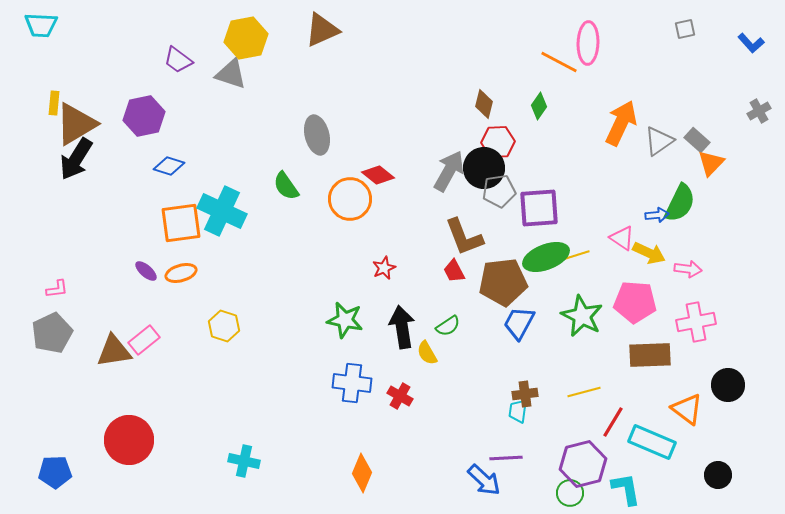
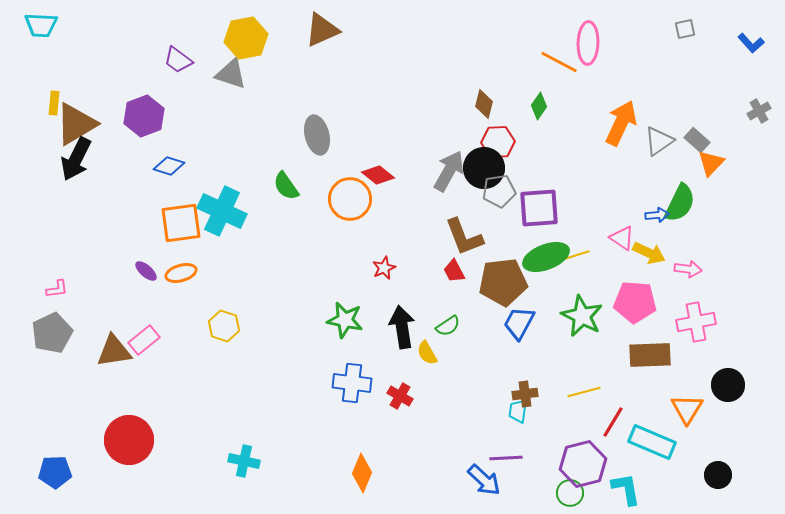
purple hexagon at (144, 116): rotated 9 degrees counterclockwise
black arrow at (76, 159): rotated 6 degrees counterclockwise
orange triangle at (687, 409): rotated 24 degrees clockwise
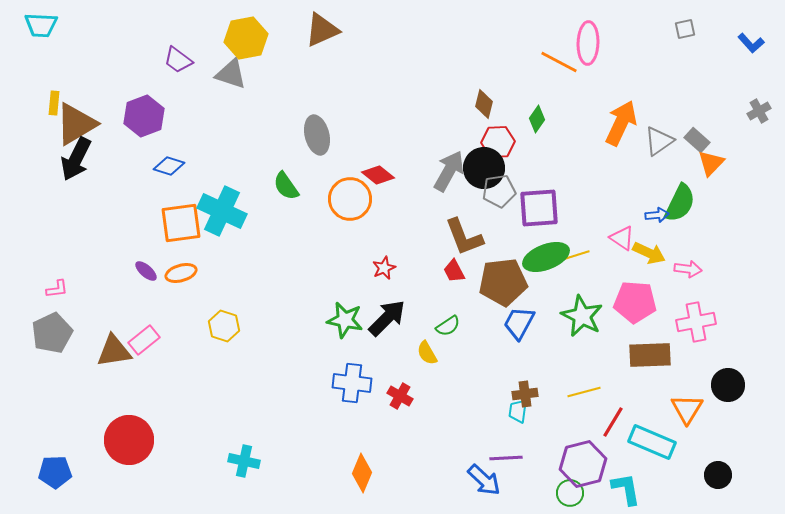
green diamond at (539, 106): moved 2 px left, 13 px down
black arrow at (402, 327): moved 15 px left, 9 px up; rotated 54 degrees clockwise
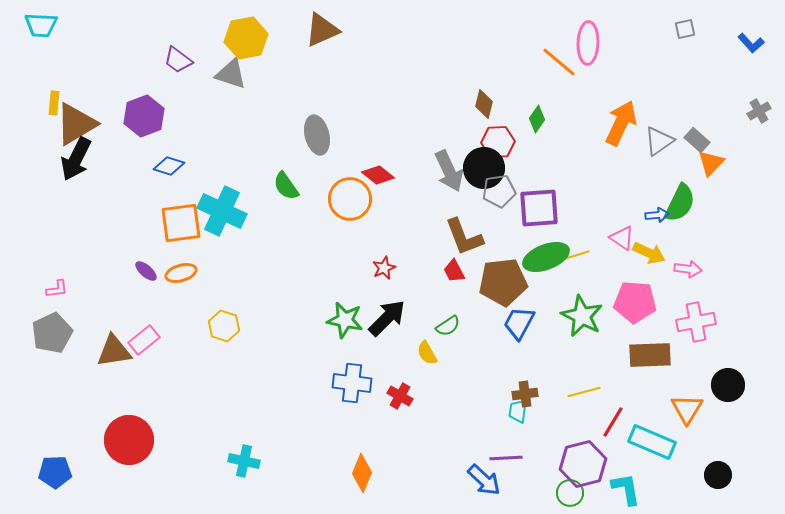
orange line at (559, 62): rotated 12 degrees clockwise
gray arrow at (449, 171): rotated 126 degrees clockwise
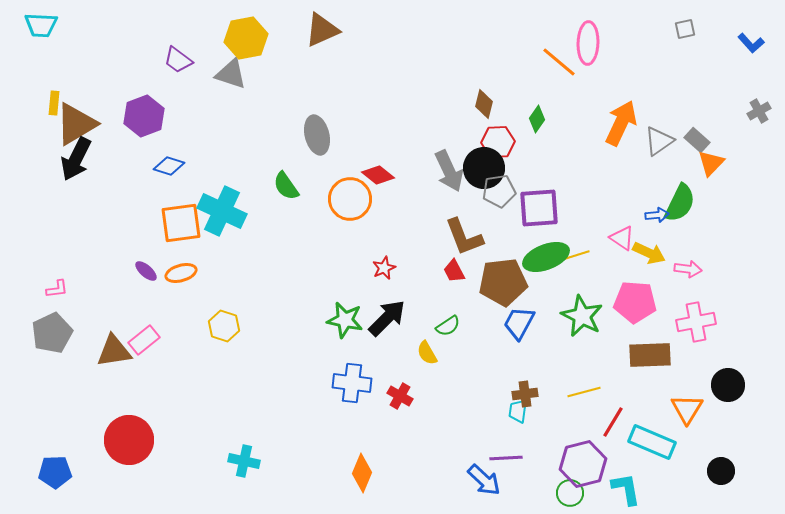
black circle at (718, 475): moved 3 px right, 4 px up
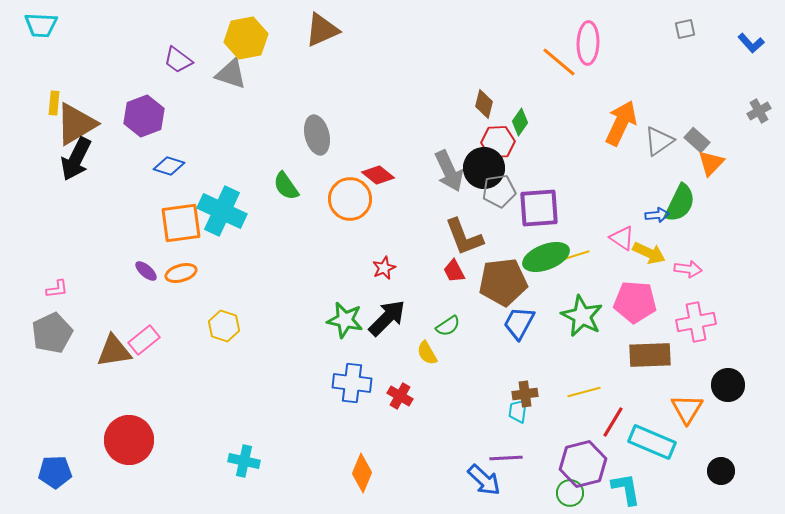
green diamond at (537, 119): moved 17 px left, 3 px down
